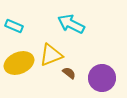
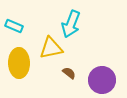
cyan arrow: rotated 96 degrees counterclockwise
yellow triangle: moved 7 px up; rotated 10 degrees clockwise
yellow ellipse: rotated 68 degrees counterclockwise
purple circle: moved 2 px down
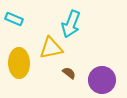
cyan rectangle: moved 7 px up
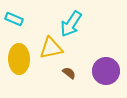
cyan arrow: rotated 12 degrees clockwise
yellow ellipse: moved 4 px up
purple circle: moved 4 px right, 9 px up
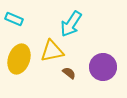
yellow triangle: moved 1 px right, 3 px down
yellow ellipse: rotated 20 degrees clockwise
purple circle: moved 3 px left, 4 px up
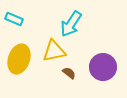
yellow triangle: moved 2 px right
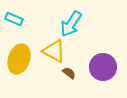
yellow triangle: rotated 40 degrees clockwise
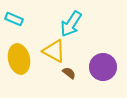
yellow ellipse: rotated 32 degrees counterclockwise
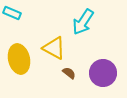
cyan rectangle: moved 2 px left, 6 px up
cyan arrow: moved 12 px right, 2 px up
yellow triangle: moved 3 px up
purple circle: moved 6 px down
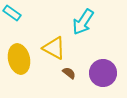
cyan rectangle: rotated 12 degrees clockwise
